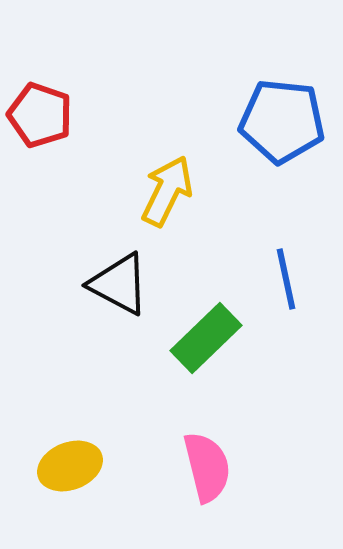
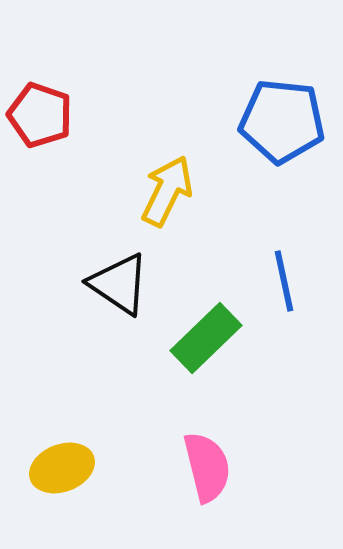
blue line: moved 2 px left, 2 px down
black triangle: rotated 6 degrees clockwise
yellow ellipse: moved 8 px left, 2 px down
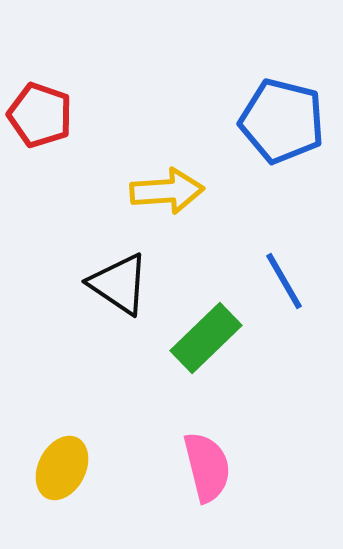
blue pentagon: rotated 8 degrees clockwise
yellow arrow: rotated 60 degrees clockwise
blue line: rotated 18 degrees counterclockwise
yellow ellipse: rotated 42 degrees counterclockwise
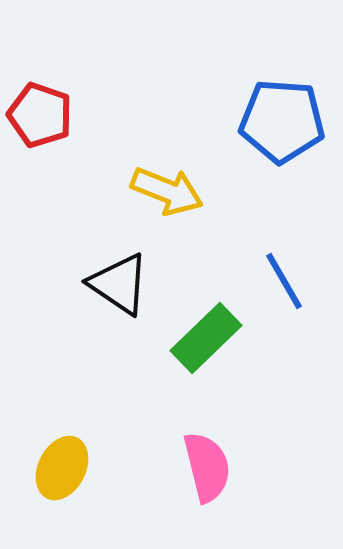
blue pentagon: rotated 10 degrees counterclockwise
yellow arrow: rotated 26 degrees clockwise
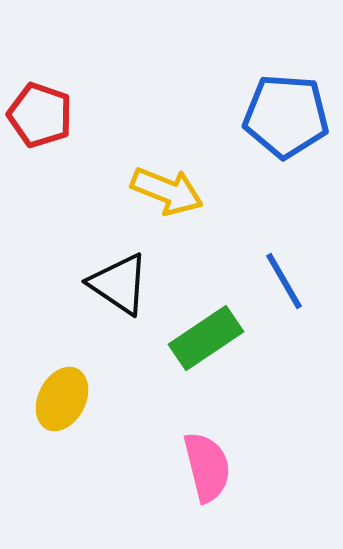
blue pentagon: moved 4 px right, 5 px up
green rectangle: rotated 10 degrees clockwise
yellow ellipse: moved 69 px up
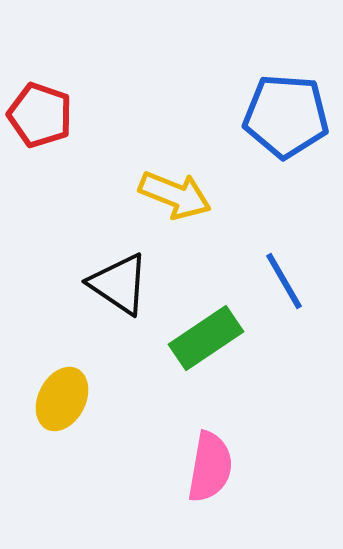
yellow arrow: moved 8 px right, 4 px down
pink semicircle: moved 3 px right; rotated 24 degrees clockwise
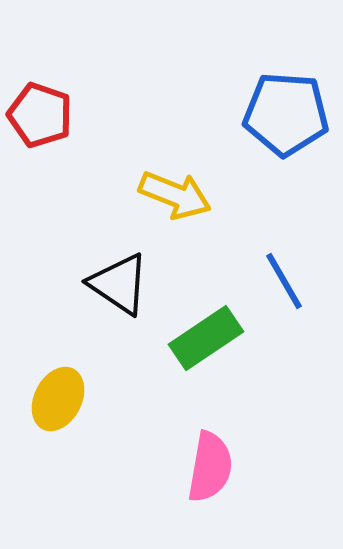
blue pentagon: moved 2 px up
yellow ellipse: moved 4 px left
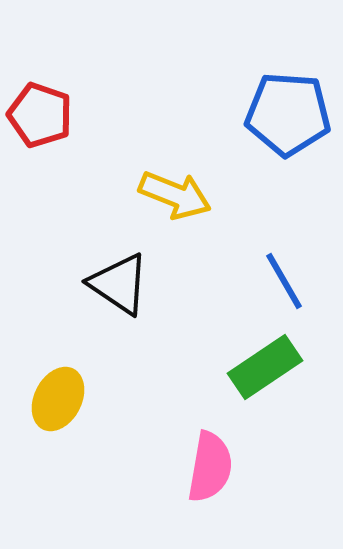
blue pentagon: moved 2 px right
green rectangle: moved 59 px right, 29 px down
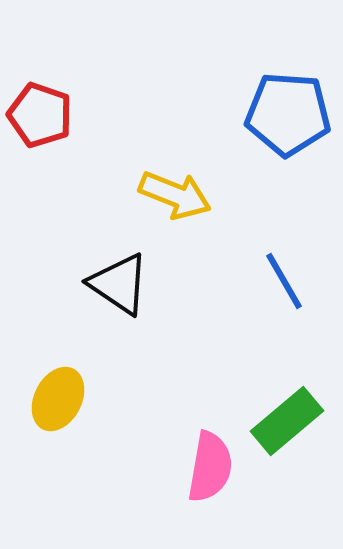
green rectangle: moved 22 px right, 54 px down; rotated 6 degrees counterclockwise
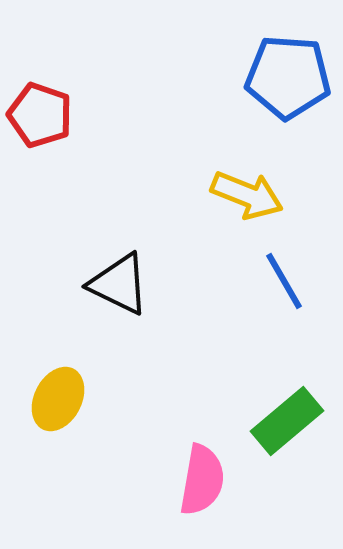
blue pentagon: moved 37 px up
yellow arrow: moved 72 px right
black triangle: rotated 8 degrees counterclockwise
pink semicircle: moved 8 px left, 13 px down
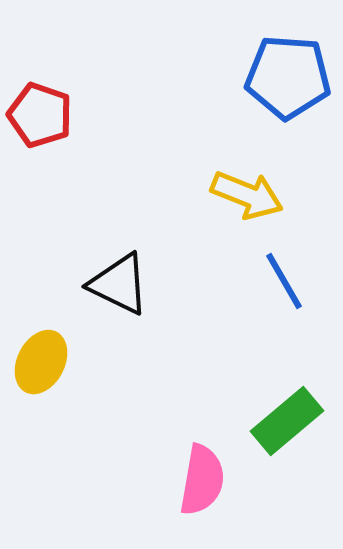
yellow ellipse: moved 17 px left, 37 px up
